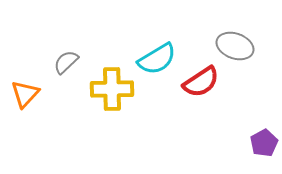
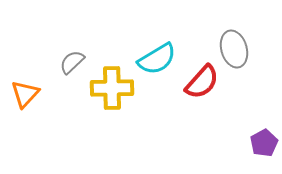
gray ellipse: moved 1 px left, 3 px down; rotated 54 degrees clockwise
gray semicircle: moved 6 px right
red semicircle: moved 1 px right; rotated 15 degrees counterclockwise
yellow cross: moved 1 px up
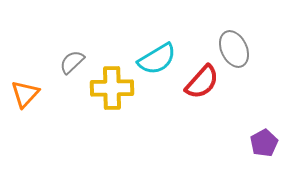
gray ellipse: rotated 9 degrees counterclockwise
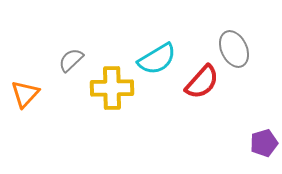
gray semicircle: moved 1 px left, 2 px up
purple pentagon: rotated 12 degrees clockwise
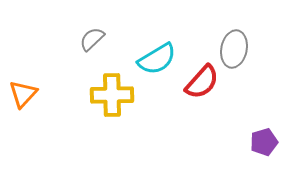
gray ellipse: rotated 36 degrees clockwise
gray semicircle: moved 21 px right, 21 px up
yellow cross: moved 7 px down
orange triangle: moved 2 px left
purple pentagon: moved 1 px up
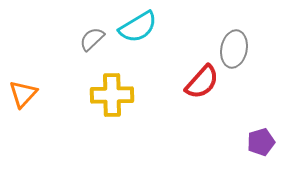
cyan semicircle: moved 19 px left, 32 px up
purple pentagon: moved 3 px left
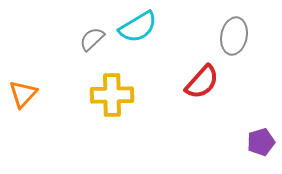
gray ellipse: moved 13 px up
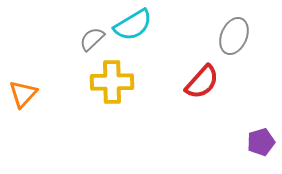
cyan semicircle: moved 5 px left, 2 px up
gray ellipse: rotated 12 degrees clockwise
yellow cross: moved 13 px up
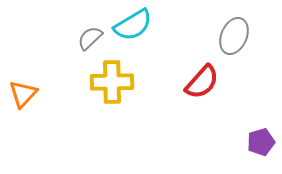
gray semicircle: moved 2 px left, 1 px up
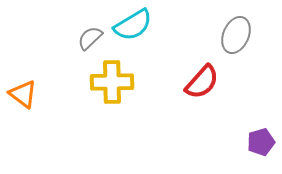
gray ellipse: moved 2 px right, 1 px up
orange triangle: rotated 36 degrees counterclockwise
